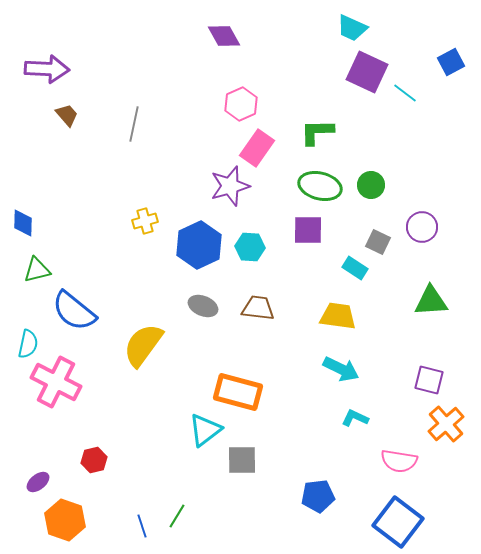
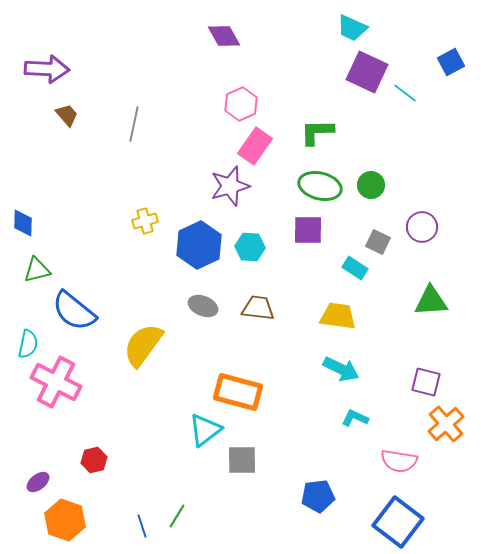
pink rectangle at (257, 148): moved 2 px left, 2 px up
purple square at (429, 380): moved 3 px left, 2 px down
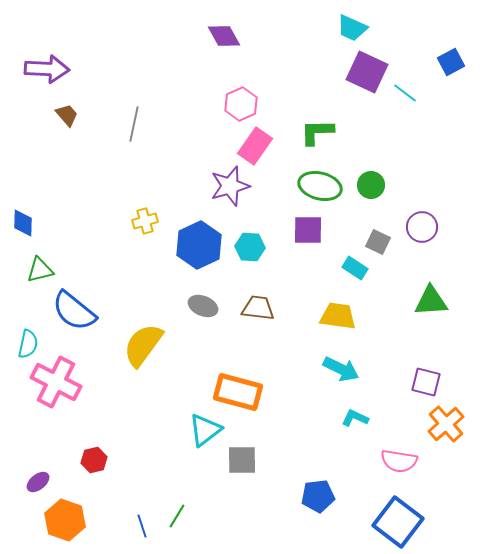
green triangle at (37, 270): moved 3 px right
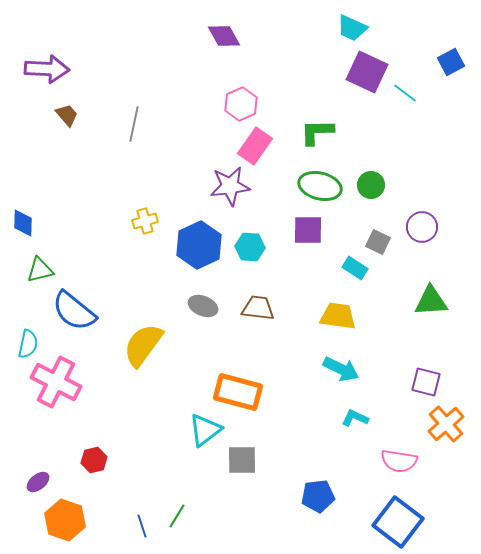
purple star at (230, 186): rotated 9 degrees clockwise
